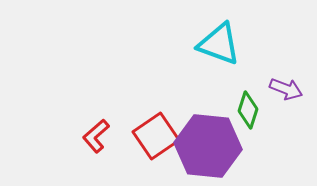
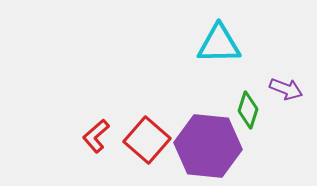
cyan triangle: rotated 21 degrees counterclockwise
red square: moved 9 px left, 4 px down; rotated 15 degrees counterclockwise
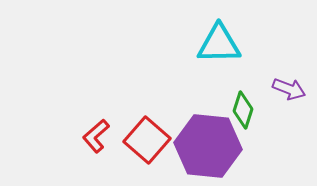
purple arrow: moved 3 px right
green diamond: moved 5 px left
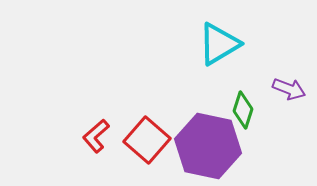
cyan triangle: rotated 30 degrees counterclockwise
purple hexagon: rotated 6 degrees clockwise
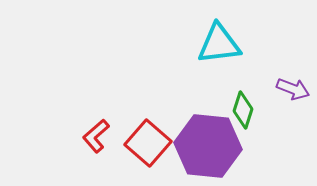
cyan triangle: rotated 24 degrees clockwise
purple arrow: moved 4 px right
red square: moved 1 px right, 3 px down
purple hexagon: rotated 6 degrees counterclockwise
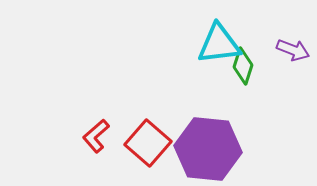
purple arrow: moved 39 px up
green diamond: moved 44 px up
purple hexagon: moved 3 px down
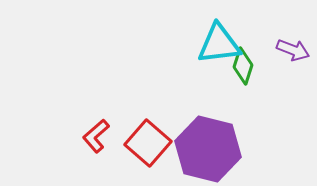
purple hexagon: rotated 8 degrees clockwise
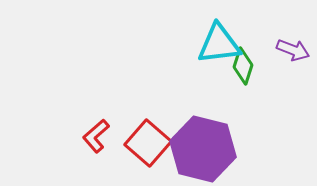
purple hexagon: moved 5 px left
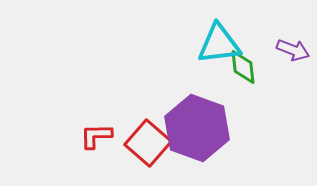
green diamond: moved 1 px down; rotated 24 degrees counterclockwise
red L-shape: rotated 40 degrees clockwise
purple hexagon: moved 6 px left, 21 px up; rotated 6 degrees clockwise
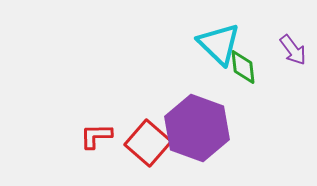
cyan triangle: rotated 51 degrees clockwise
purple arrow: rotated 32 degrees clockwise
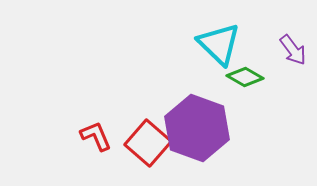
green diamond: moved 2 px right, 10 px down; rotated 54 degrees counterclockwise
red L-shape: rotated 68 degrees clockwise
